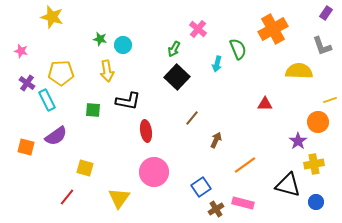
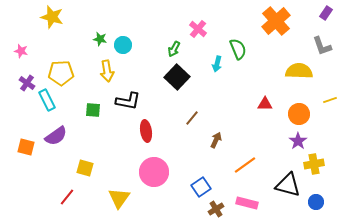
orange cross: moved 3 px right, 8 px up; rotated 12 degrees counterclockwise
orange circle: moved 19 px left, 8 px up
pink rectangle: moved 4 px right
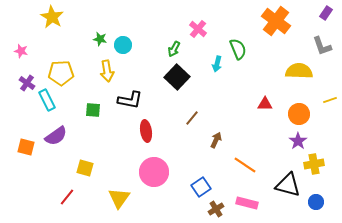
yellow star: rotated 15 degrees clockwise
orange cross: rotated 12 degrees counterclockwise
black L-shape: moved 2 px right, 1 px up
orange line: rotated 70 degrees clockwise
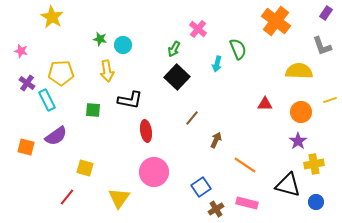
orange circle: moved 2 px right, 2 px up
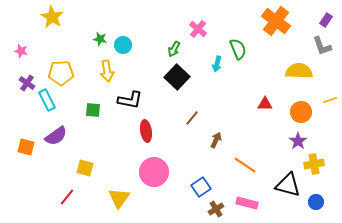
purple rectangle: moved 7 px down
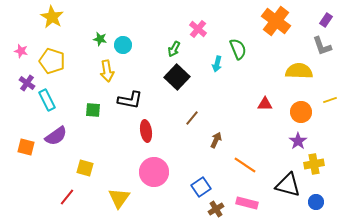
yellow pentagon: moved 9 px left, 12 px up; rotated 20 degrees clockwise
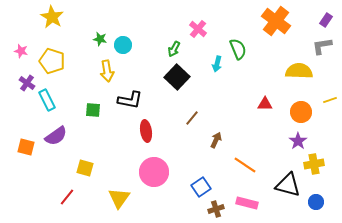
gray L-shape: rotated 100 degrees clockwise
brown cross: rotated 14 degrees clockwise
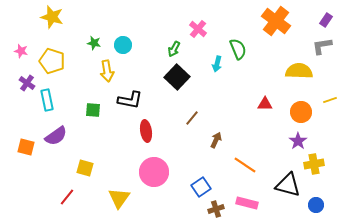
yellow star: rotated 15 degrees counterclockwise
green star: moved 6 px left, 4 px down
cyan rectangle: rotated 15 degrees clockwise
blue circle: moved 3 px down
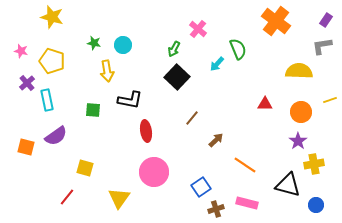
cyan arrow: rotated 28 degrees clockwise
purple cross: rotated 14 degrees clockwise
brown arrow: rotated 21 degrees clockwise
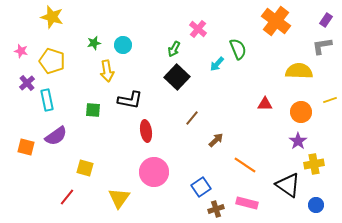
green star: rotated 24 degrees counterclockwise
black triangle: rotated 20 degrees clockwise
